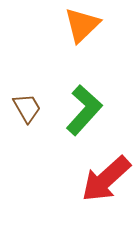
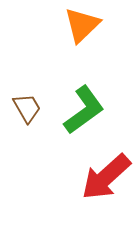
green L-shape: rotated 12 degrees clockwise
red arrow: moved 2 px up
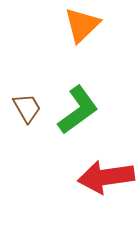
green L-shape: moved 6 px left
red arrow: rotated 34 degrees clockwise
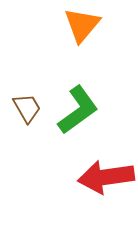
orange triangle: rotated 6 degrees counterclockwise
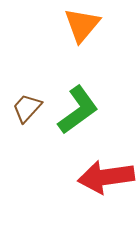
brown trapezoid: rotated 108 degrees counterclockwise
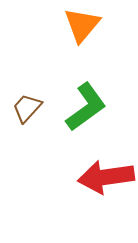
green L-shape: moved 8 px right, 3 px up
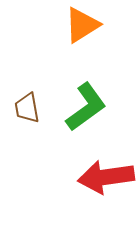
orange triangle: rotated 18 degrees clockwise
brown trapezoid: rotated 52 degrees counterclockwise
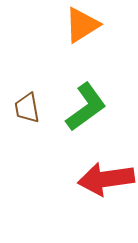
red arrow: moved 2 px down
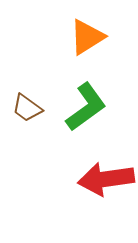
orange triangle: moved 5 px right, 12 px down
brown trapezoid: rotated 44 degrees counterclockwise
